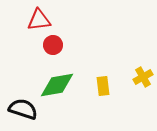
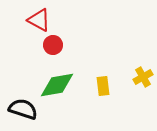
red triangle: rotated 35 degrees clockwise
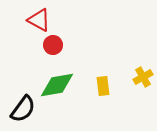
black semicircle: rotated 108 degrees clockwise
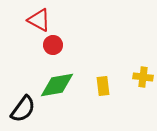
yellow cross: rotated 36 degrees clockwise
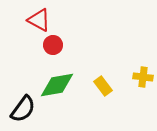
yellow rectangle: rotated 30 degrees counterclockwise
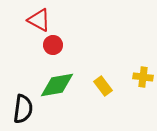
black semicircle: rotated 28 degrees counterclockwise
